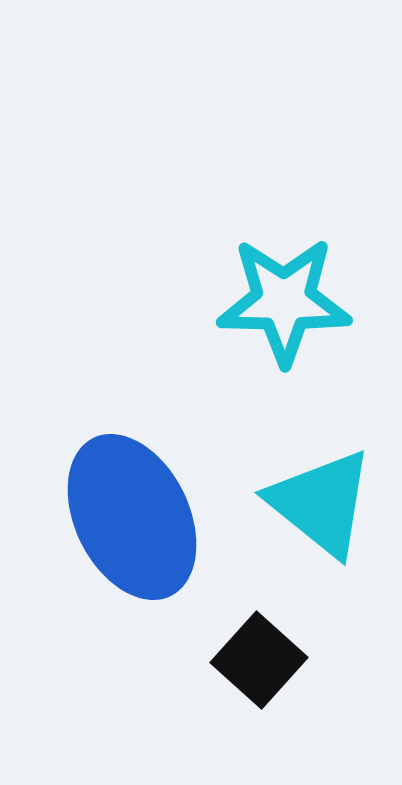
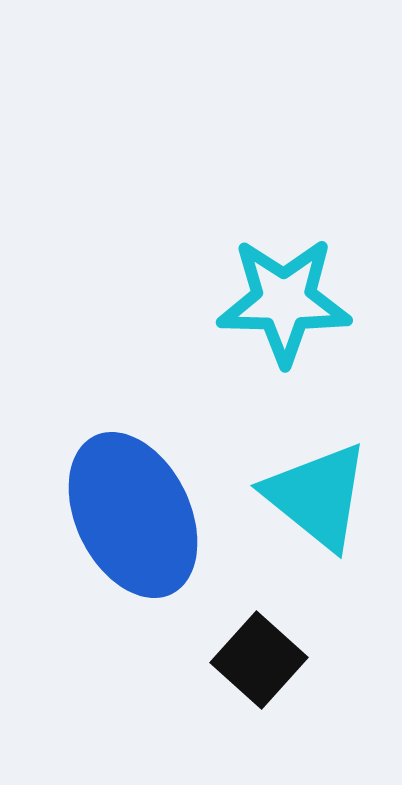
cyan triangle: moved 4 px left, 7 px up
blue ellipse: moved 1 px right, 2 px up
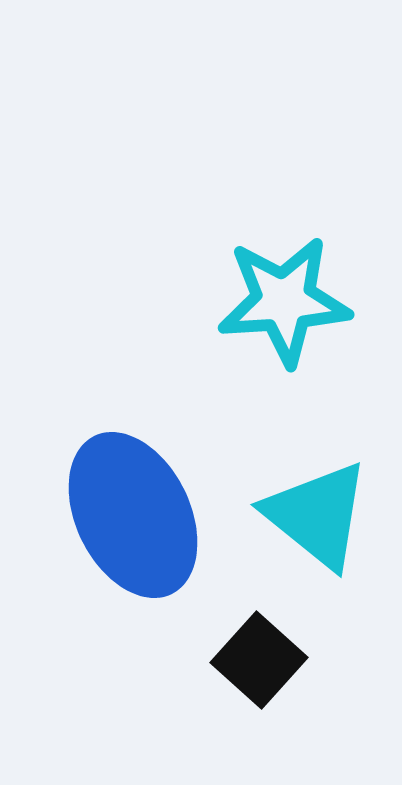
cyan star: rotated 5 degrees counterclockwise
cyan triangle: moved 19 px down
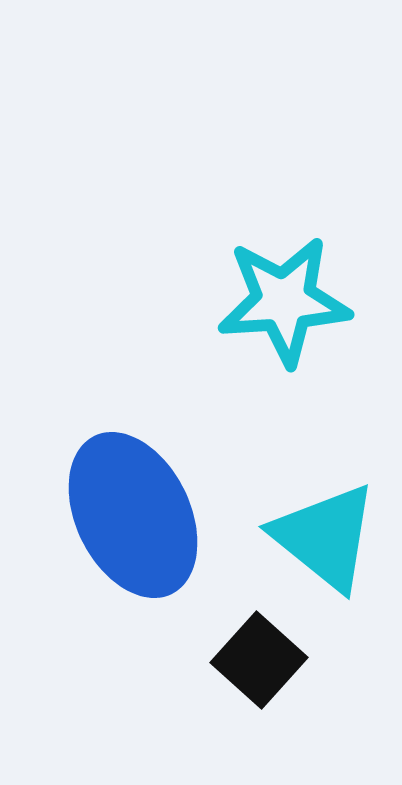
cyan triangle: moved 8 px right, 22 px down
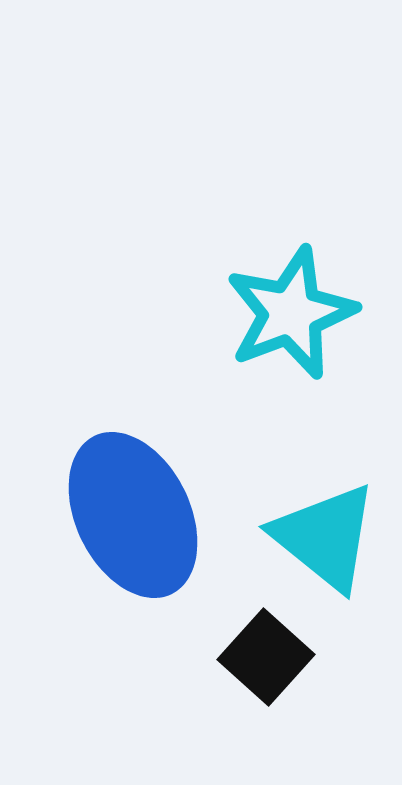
cyan star: moved 7 px right, 12 px down; rotated 17 degrees counterclockwise
black square: moved 7 px right, 3 px up
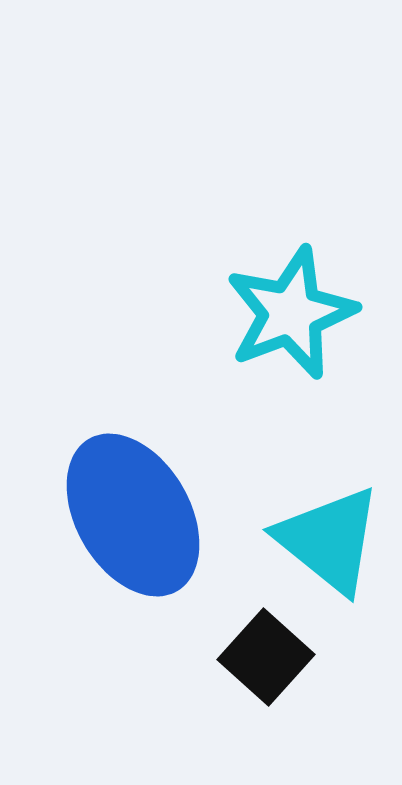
blue ellipse: rotated 4 degrees counterclockwise
cyan triangle: moved 4 px right, 3 px down
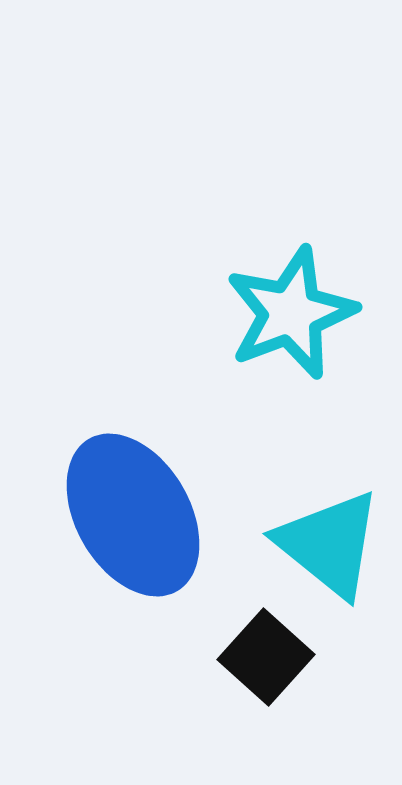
cyan triangle: moved 4 px down
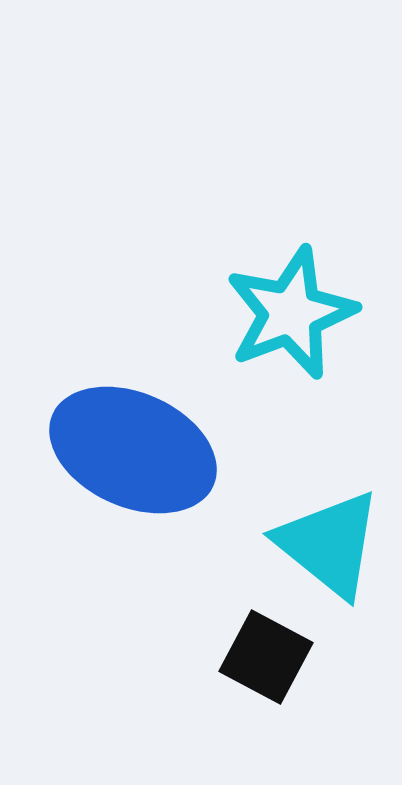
blue ellipse: moved 65 px up; rotated 36 degrees counterclockwise
black square: rotated 14 degrees counterclockwise
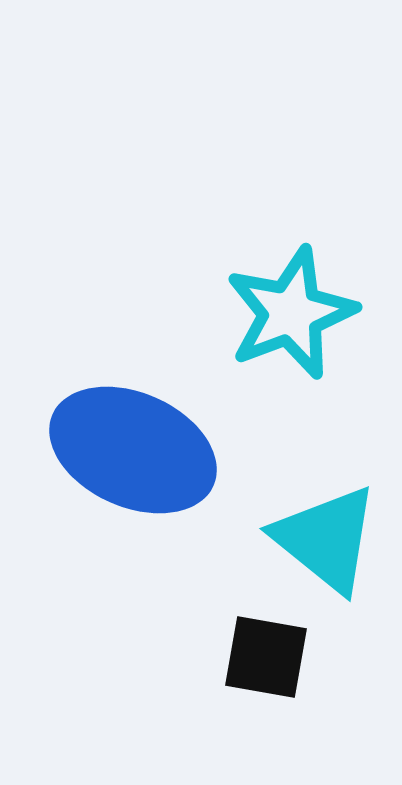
cyan triangle: moved 3 px left, 5 px up
black square: rotated 18 degrees counterclockwise
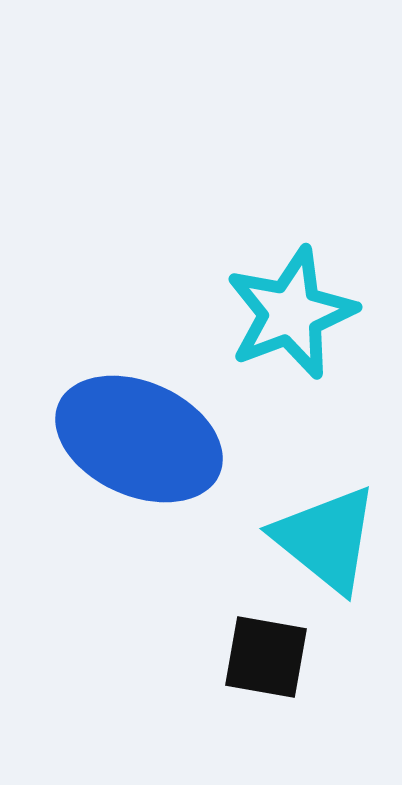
blue ellipse: moved 6 px right, 11 px up
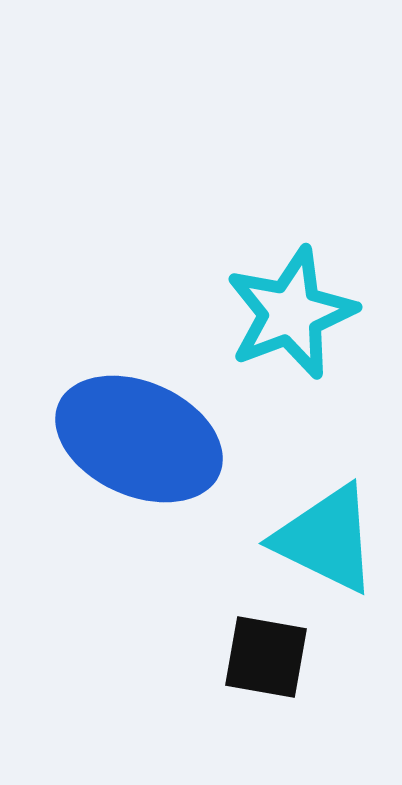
cyan triangle: rotated 13 degrees counterclockwise
